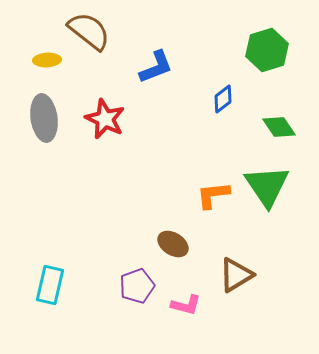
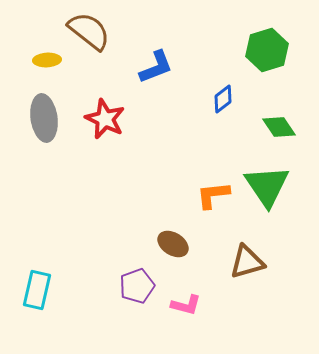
brown triangle: moved 11 px right, 13 px up; rotated 15 degrees clockwise
cyan rectangle: moved 13 px left, 5 px down
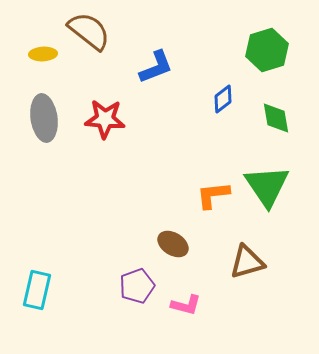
yellow ellipse: moved 4 px left, 6 px up
red star: rotated 21 degrees counterclockwise
green diamond: moved 3 px left, 9 px up; rotated 24 degrees clockwise
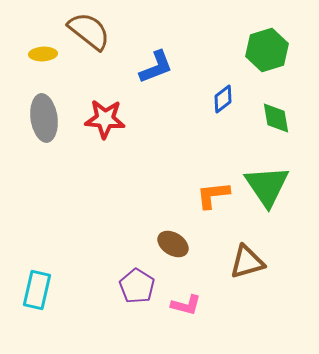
purple pentagon: rotated 20 degrees counterclockwise
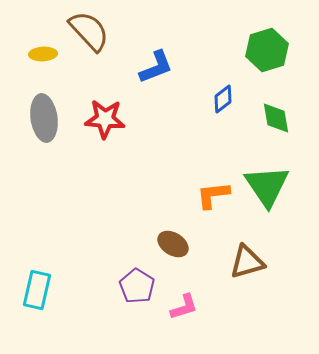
brown semicircle: rotated 9 degrees clockwise
pink L-shape: moved 2 px left, 2 px down; rotated 32 degrees counterclockwise
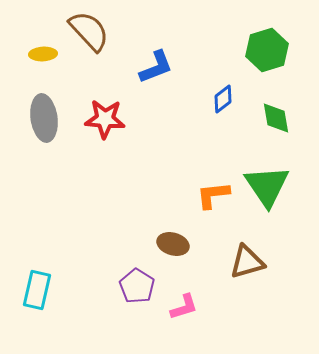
brown ellipse: rotated 16 degrees counterclockwise
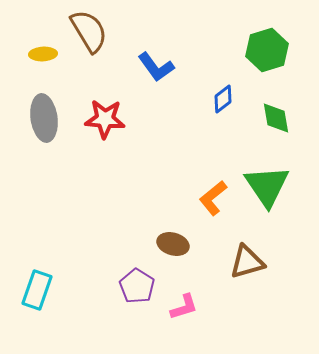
brown semicircle: rotated 12 degrees clockwise
blue L-shape: rotated 75 degrees clockwise
orange L-shape: moved 3 px down; rotated 33 degrees counterclockwise
cyan rectangle: rotated 6 degrees clockwise
